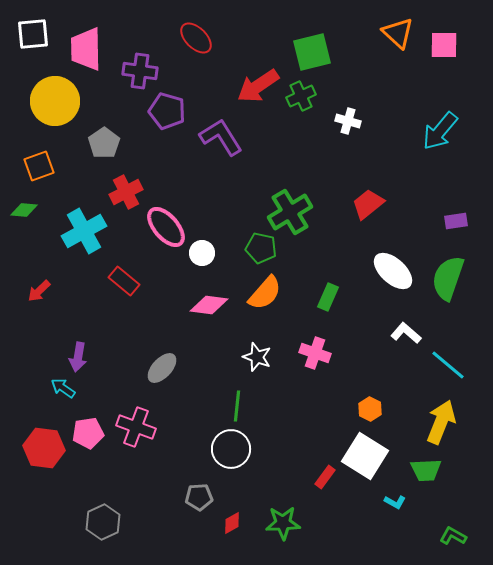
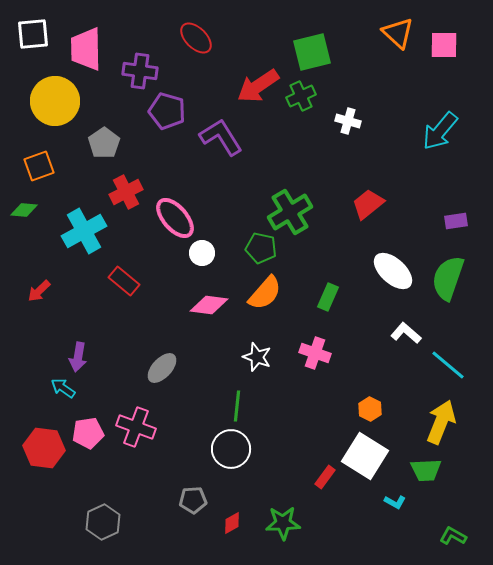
pink ellipse at (166, 227): moved 9 px right, 9 px up
gray pentagon at (199, 497): moved 6 px left, 3 px down
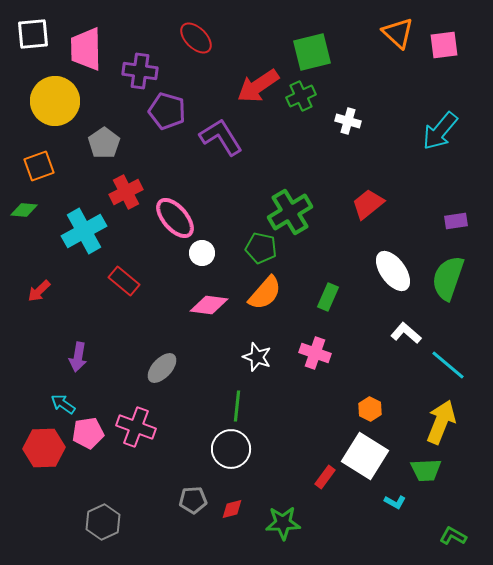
pink square at (444, 45): rotated 8 degrees counterclockwise
white ellipse at (393, 271): rotated 12 degrees clockwise
cyan arrow at (63, 388): moved 16 px down
red hexagon at (44, 448): rotated 9 degrees counterclockwise
red diamond at (232, 523): moved 14 px up; rotated 15 degrees clockwise
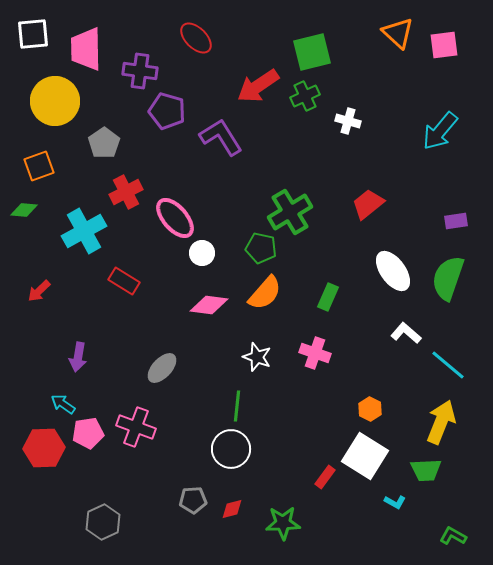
green cross at (301, 96): moved 4 px right
red rectangle at (124, 281): rotated 8 degrees counterclockwise
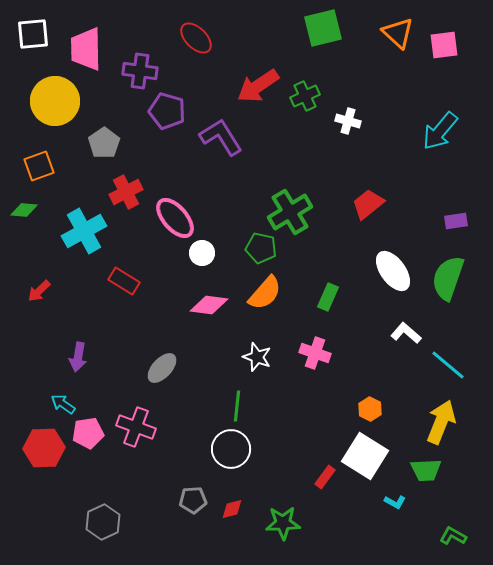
green square at (312, 52): moved 11 px right, 24 px up
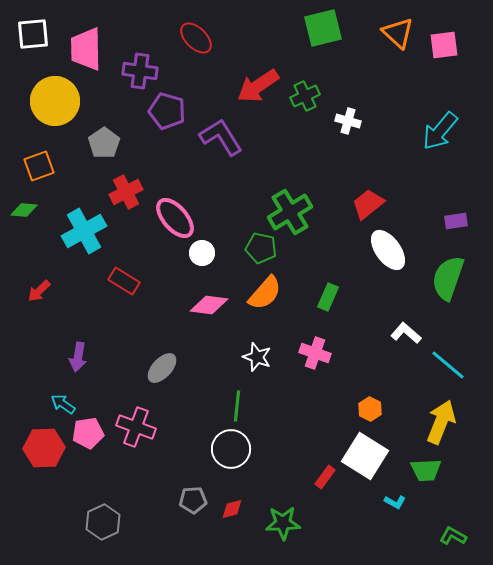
white ellipse at (393, 271): moved 5 px left, 21 px up
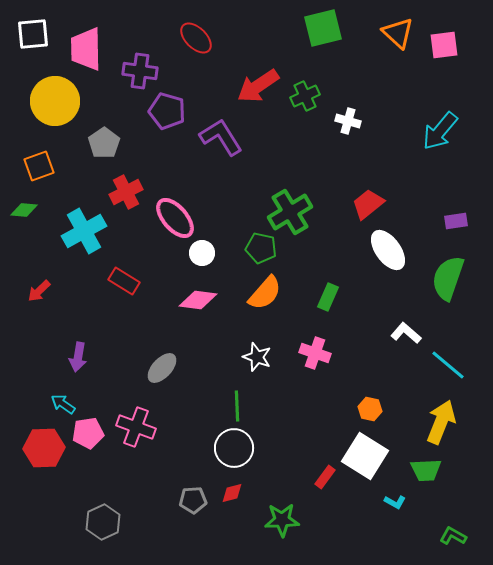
pink diamond at (209, 305): moved 11 px left, 5 px up
green line at (237, 406): rotated 8 degrees counterclockwise
orange hexagon at (370, 409): rotated 15 degrees counterclockwise
white circle at (231, 449): moved 3 px right, 1 px up
red diamond at (232, 509): moved 16 px up
green star at (283, 523): moved 1 px left, 3 px up
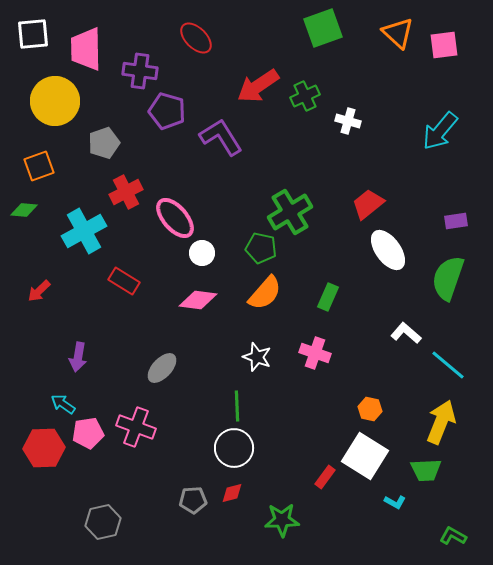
green square at (323, 28): rotated 6 degrees counterclockwise
gray pentagon at (104, 143): rotated 16 degrees clockwise
gray hexagon at (103, 522): rotated 12 degrees clockwise
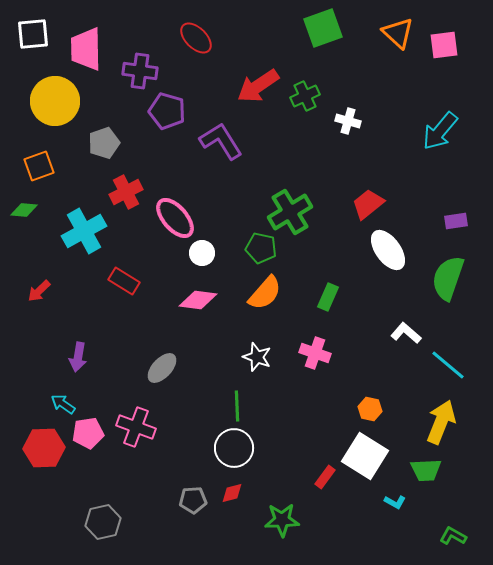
purple L-shape at (221, 137): moved 4 px down
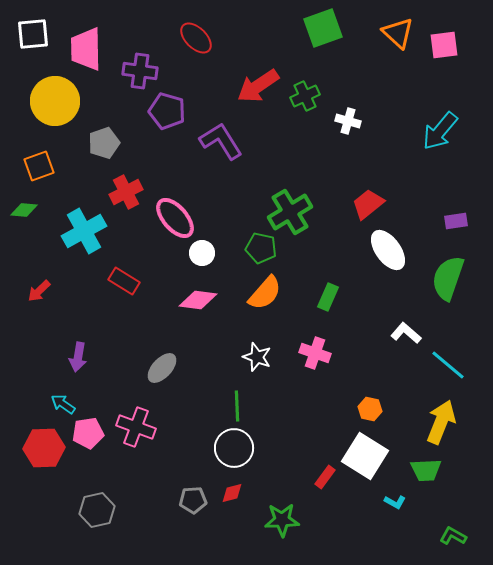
gray hexagon at (103, 522): moved 6 px left, 12 px up
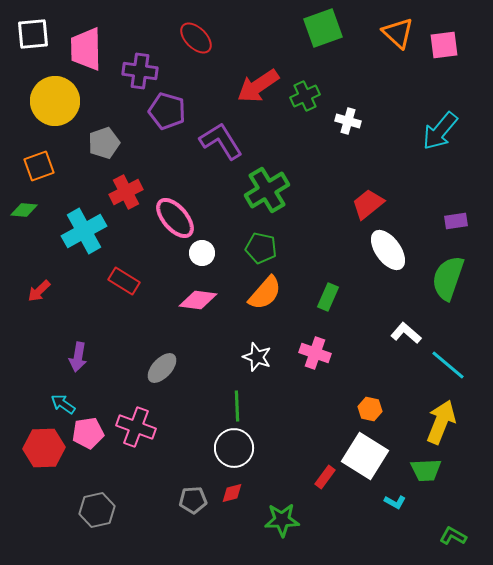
green cross at (290, 212): moved 23 px left, 22 px up
